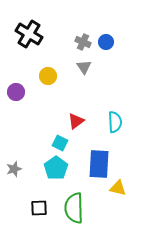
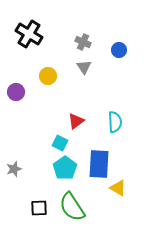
blue circle: moved 13 px right, 8 px down
cyan pentagon: moved 9 px right
yellow triangle: rotated 18 degrees clockwise
green semicircle: moved 2 px left, 1 px up; rotated 32 degrees counterclockwise
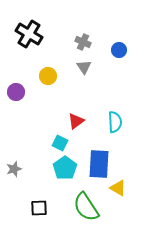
green semicircle: moved 14 px right
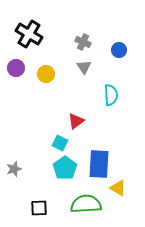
yellow circle: moved 2 px left, 2 px up
purple circle: moved 24 px up
cyan semicircle: moved 4 px left, 27 px up
green semicircle: moved 3 px up; rotated 120 degrees clockwise
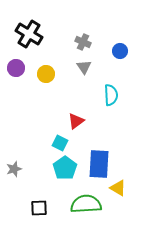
blue circle: moved 1 px right, 1 px down
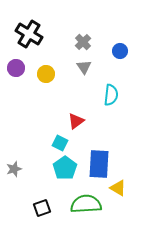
gray cross: rotated 21 degrees clockwise
cyan semicircle: rotated 10 degrees clockwise
black square: moved 3 px right; rotated 18 degrees counterclockwise
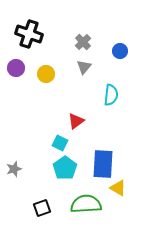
black cross: rotated 12 degrees counterclockwise
gray triangle: rotated 14 degrees clockwise
blue rectangle: moved 4 px right
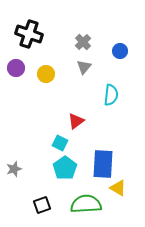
black square: moved 3 px up
